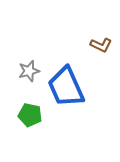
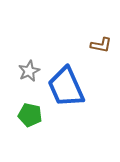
brown L-shape: rotated 15 degrees counterclockwise
gray star: rotated 10 degrees counterclockwise
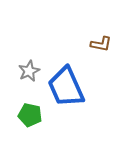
brown L-shape: moved 1 px up
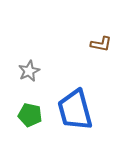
blue trapezoid: moved 9 px right, 23 px down; rotated 9 degrees clockwise
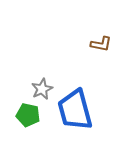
gray star: moved 13 px right, 18 px down
green pentagon: moved 2 px left
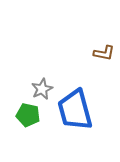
brown L-shape: moved 3 px right, 9 px down
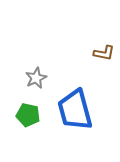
gray star: moved 6 px left, 11 px up
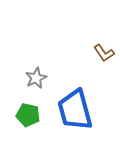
brown L-shape: rotated 45 degrees clockwise
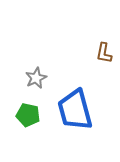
brown L-shape: rotated 45 degrees clockwise
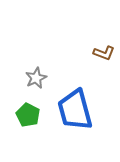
brown L-shape: rotated 80 degrees counterclockwise
green pentagon: rotated 15 degrees clockwise
